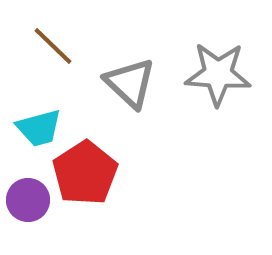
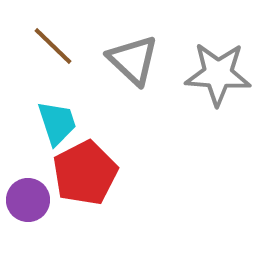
gray triangle: moved 3 px right, 23 px up
cyan trapezoid: moved 18 px right, 5 px up; rotated 93 degrees counterclockwise
red pentagon: rotated 6 degrees clockwise
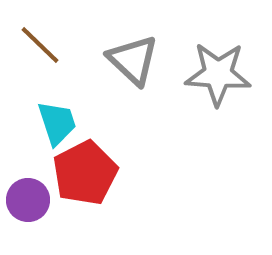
brown line: moved 13 px left, 1 px up
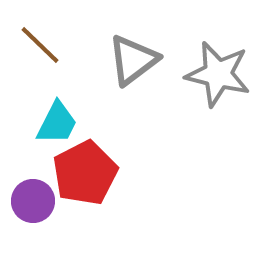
gray triangle: rotated 40 degrees clockwise
gray star: rotated 10 degrees clockwise
cyan trapezoid: rotated 45 degrees clockwise
purple circle: moved 5 px right, 1 px down
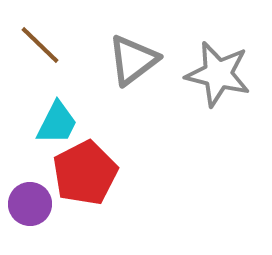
purple circle: moved 3 px left, 3 px down
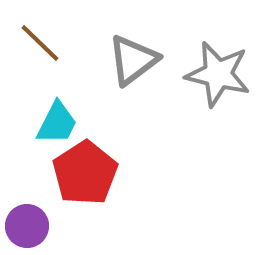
brown line: moved 2 px up
red pentagon: rotated 6 degrees counterclockwise
purple circle: moved 3 px left, 22 px down
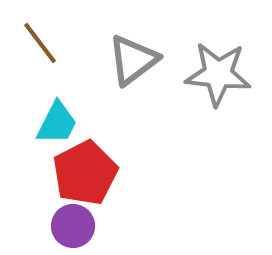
brown line: rotated 9 degrees clockwise
gray star: rotated 8 degrees counterclockwise
red pentagon: rotated 6 degrees clockwise
purple circle: moved 46 px right
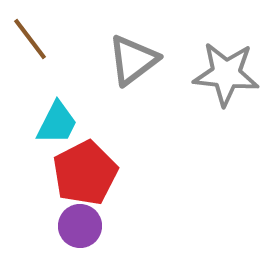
brown line: moved 10 px left, 4 px up
gray star: moved 8 px right
purple circle: moved 7 px right
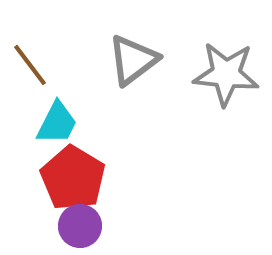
brown line: moved 26 px down
red pentagon: moved 12 px left, 5 px down; rotated 14 degrees counterclockwise
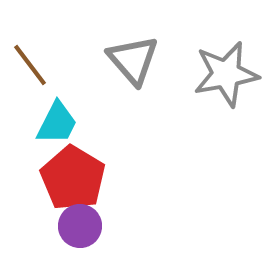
gray triangle: rotated 34 degrees counterclockwise
gray star: rotated 16 degrees counterclockwise
